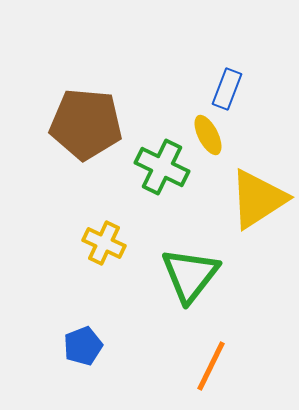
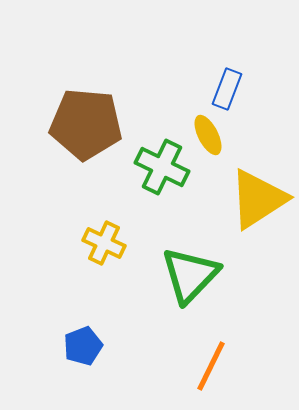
green triangle: rotated 6 degrees clockwise
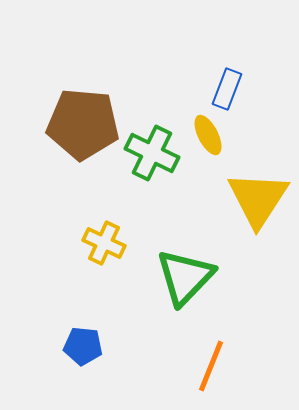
brown pentagon: moved 3 px left
green cross: moved 10 px left, 14 px up
yellow triangle: rotated 24 degrees counterclockwise
green triangle: moved 5 px left, 2 px down
blue pentagon: rotated 27 degrees clockwise
orange line: rotated 4 degrees counterclockwise
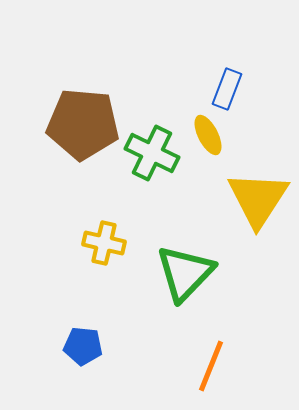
yellow cross: rotated 12 degrees counterclockwise
green triangle: moved 4 px up
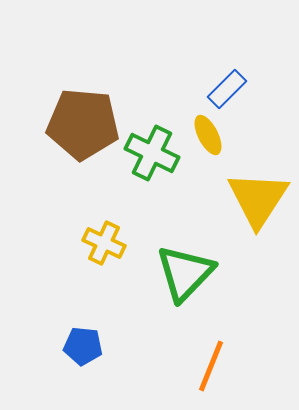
blue rectangle: rotated 24 degrees clockwise
yellow cross: rotated 12 degrees clockwise
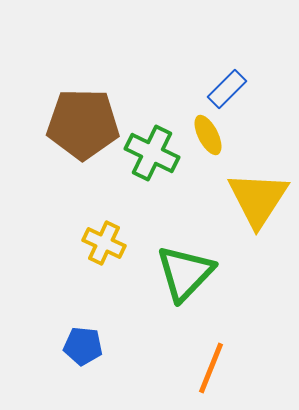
brown pentagon: rotated 4 degrees counterclockwise
orange line: moved 2 px down
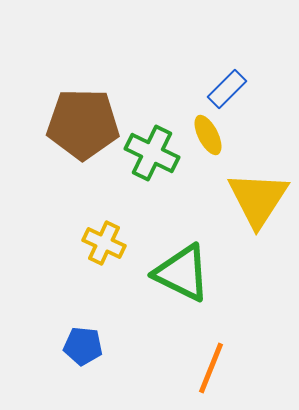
green triangle: moved 3 px left; rotated 48 degrees counterclockwise
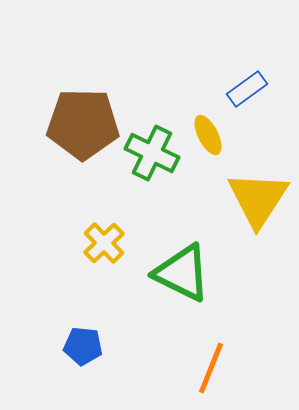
blue rectangle: moved 20 px right; rotated 9 degrees clockwise
yellow cross: rotated 21 degrees clockwise
